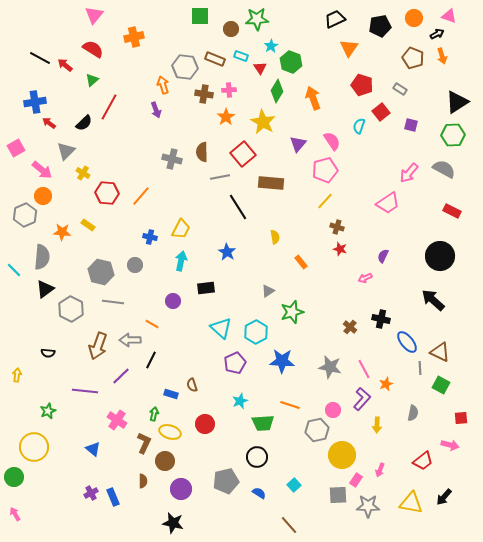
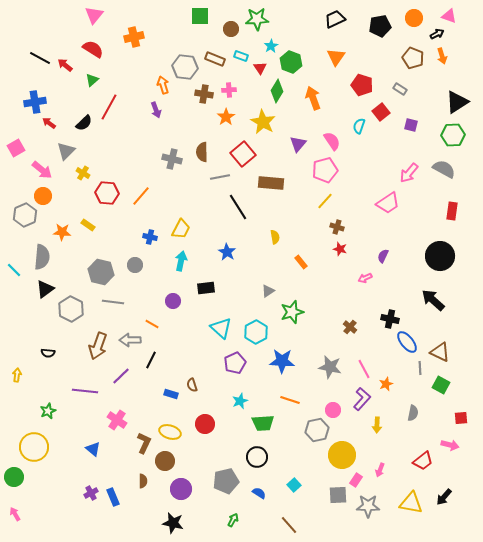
orange triangle at (349, 48): moved 13 px left, 9 px down
red rectangle at (452, 211): rotated 72 degrees clockwise
black cross at (381, 319): moved 9 px right
orange line at (290, 405): moved 5 px up
green arrow at (154, 414): moved 79 px right, 106 px down; rotated 16 degrees clockwise
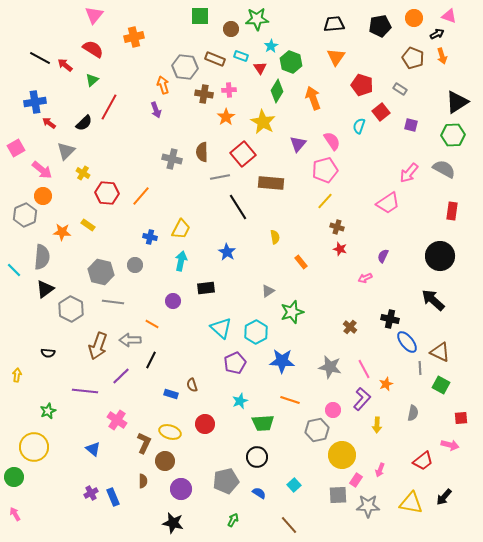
black trapezoid at (335, 19): moved 1 px left, 5 px down; rotated 20 degrees clockwise
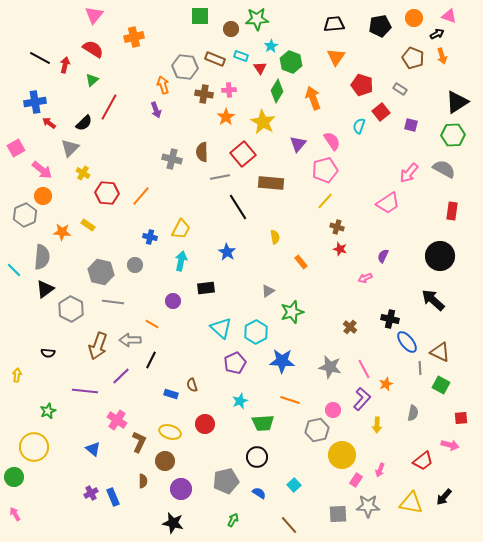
red arrow at (65, 65): rotated 63 degrees clockwise
gray triangle at (66, 151): moved 4 px right, 3 px up
brown L-shape at (144, 443): moved 5 px left, 1 px up
gray square at (338, 495): moved 19 px down
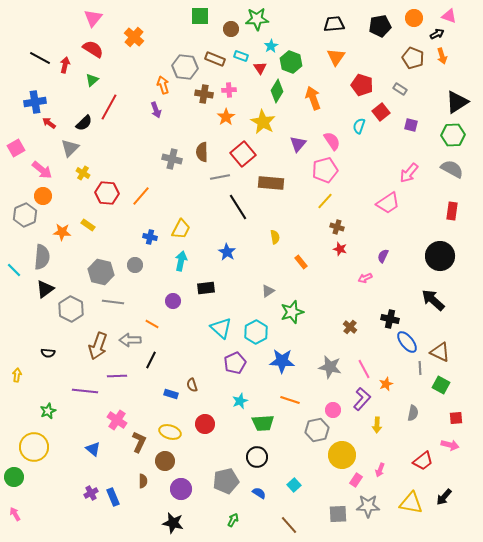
pink triangle at (94, 15): moved 1 px left, 3 px down
orange cross at (134, 37): rotated 36 degrees counterclockwise
gray semicircle at (444, 169): moved 8 px right
purple line at (121, 376): moved 4 px left; rotated 42 degrees clockwise
red square at (461, 418): moved 5 px left
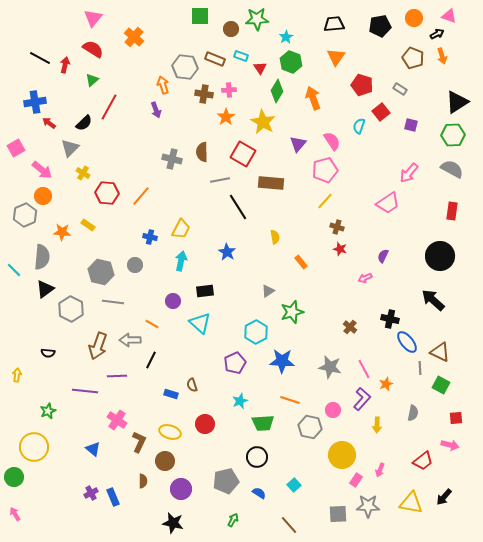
cyan star at (271, 46): moved 15 px right, 9 px up
red square at (243, 154): rotated 20 degrees counterclockwise
gray line at (220, 177): moved 3 px down
black rectangle at (206, 288): moved 1 px left, 3 px down
cyan triangle at (221, 328): moved 21 px left, 5 px up
gray hexagon at (317, 430): moved 7 px left, 3 px up; rotated 25 degrees clockwise
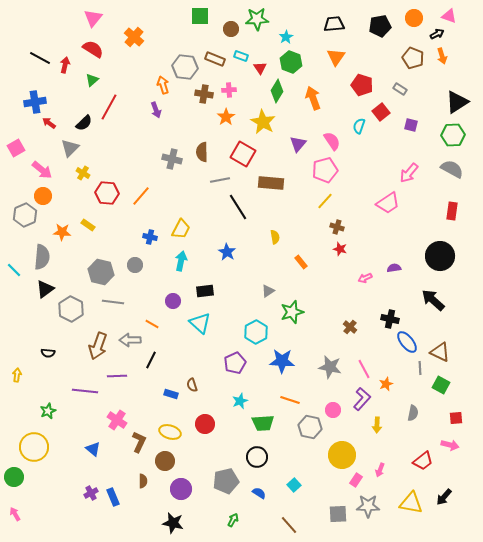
purple semicircle at (383, 256): moved 11 px right, 12 px down; rotated 56 degrees clockwise
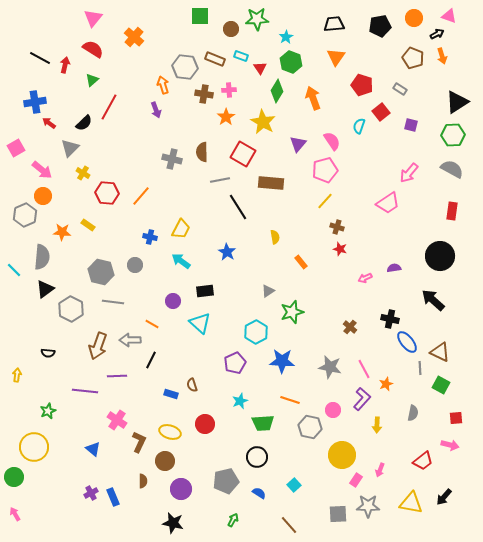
cyan arrow at (181, 261): rotated 66 degrees counterclockwise
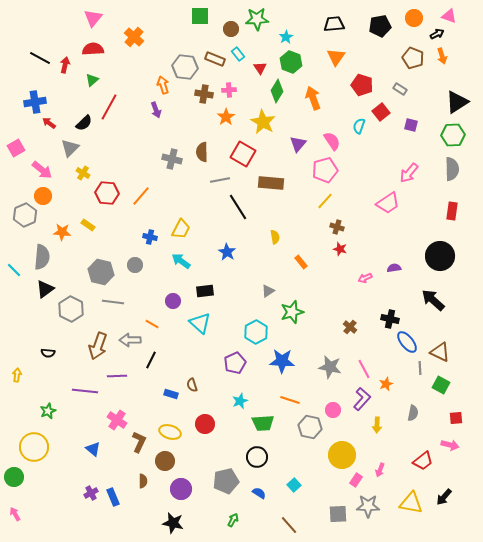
red semicircle at (93, 49): rotated 35 degrees counterclockwise
cyan rectangle at (241, 56): moved 3 px left, 2 px up; rotated 32 degrees clockwise
gray semicircle at (452, 169): rotated 60 degrees clockwise
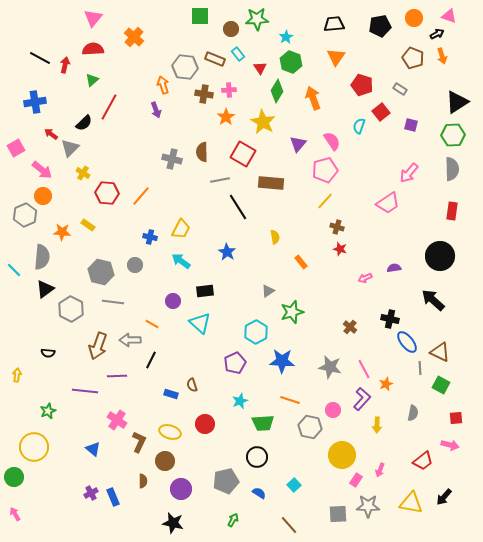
red arrow at (49, 123): moved 2 px right, 11 px down
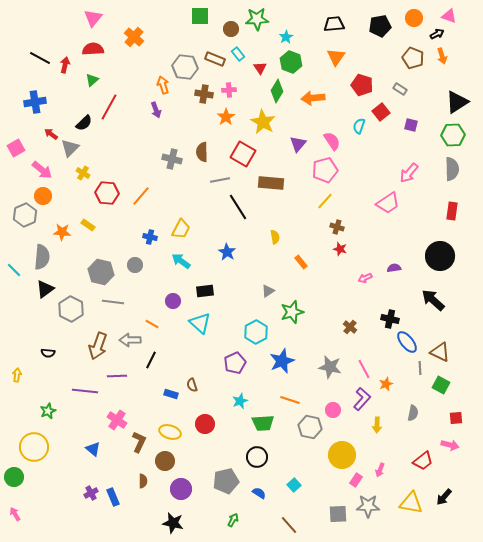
orange arrow at (313, 98): rotated 75 degrees counterclockwise
blue star at (282, 361): rotated 25 degrees counterclockwise
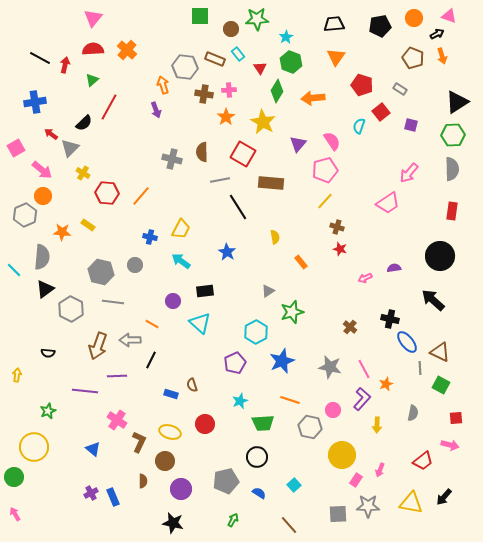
orange cross at (134, 37): moved 7 px left, 13 px down
